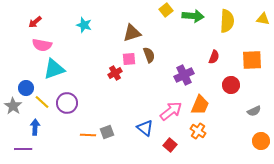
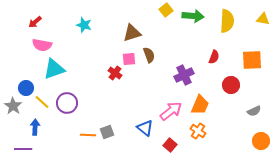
red cross: rotated 24 degrees counterclockwise
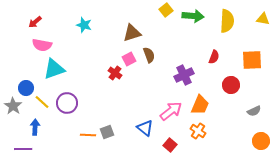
pink square: rotated 24 degrees counterclockwise
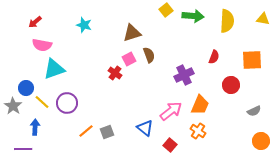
orange line: moved 2 px left, 4 px up; rotated 42 degrees counterclockwise
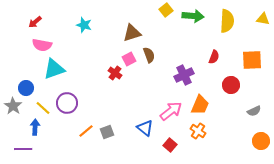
yellow line: moved 1 px right, 6 px down
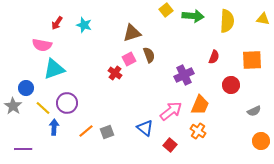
red arrow: moved 22 px right, 1 px down; rotated 16 degrees counterclockwise
blue arrow: moved 19 px right
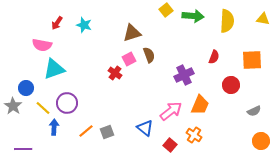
orange cross: moved 4 px left, 4 px down
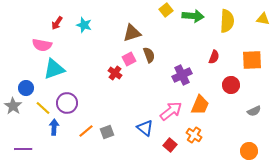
purple cross: moved 2 px left
orange circle: moved 12 px left, 10 px down
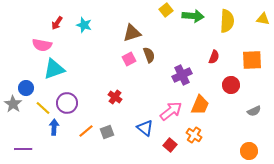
red cross: moved 24 px down
gray star: moved 2 px up
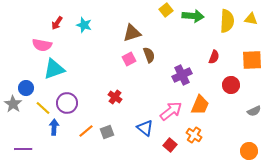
yellow triangle: moved 12 px left
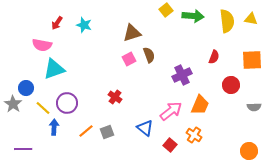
yellow semicircle: rotated 10 degrees counterclockwise
gray semicircle: moved 4 px up; rotated 24 degrees clockwise
